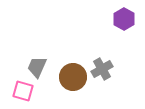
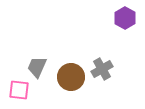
purple hexagon: moved 1 px right, 1 px up
brown circle: moved 2 px left
pink square: moved 4 px left, 1 px up; rotated 10 degrees counterclockwise
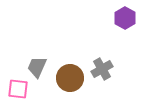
brown circle: moved 1 px left, 1 px down
pink square: moved 1 px left, 1 px up
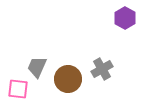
brown circle: moved 2 px left, 1 px down
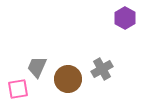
pink square: rotated 15 degrees counterclockwise
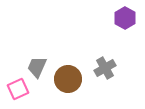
gray cross: moved 3 px right, 1 px up
pink square: rotated 15 degrees counterclockwise
